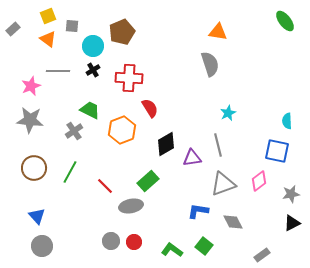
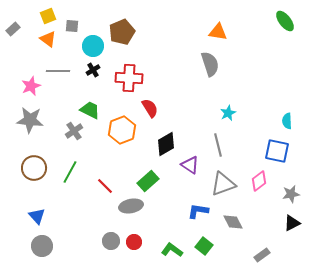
purple triangle at (192, 158): moved 2 px left, 7 px down; rotated 42 degrees clockwise
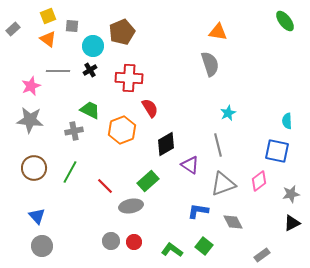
black cross at (93, 70): moved 3 px left
gray cross at (74, 131): rotated 24 degrees clockwise
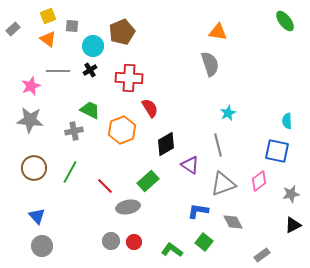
gray ellipse at (131, 206): moved 3 px left, 1 px down
black triangle at (292, 223): moved 1 px right, 2 px down
green square at (204, 246): moved 4 px up
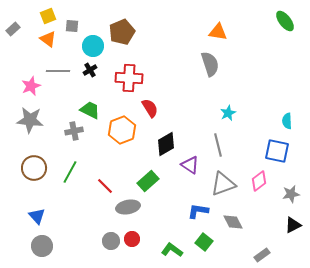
red circle at (134, 242): moved 2 px left, 3 px up
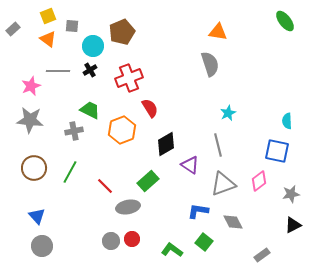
red cross at (129, 78): rotated 24 degrees counterclockwise
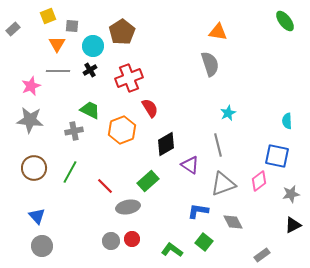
brown pentagon at (122, 32): rotated 10 degrees counterclockwise
orange triangle at (48, 39): moved 9 px right, 5 px down; rotated 24 degrees clockwise
blue square at (277, 151): moved 5 px down
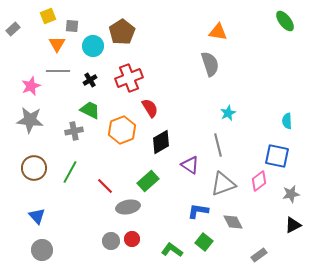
black cross at (90, 70): moved 10 px down
black diamond at (166, 144): moved 5 px left, 2 px up
gray circle at (42, 246): moved 4 px down
gray rectangle at (262, 255): moved 3 px left
